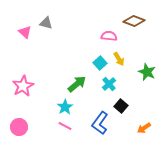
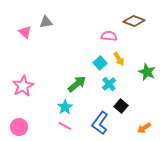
gray triangle: moved 1 px up; rotated 24 degrees counterclockwise
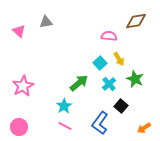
brown diamond: moved 2 px right; rotated 30 degrees counterclockwise
pink triangle: moved 6 px left, 1 px up
green star: moved 12 px left, 7 px down
green arrow: moved 2 px right, 1 px up
cyan star: moved 1 px left, 1 px up
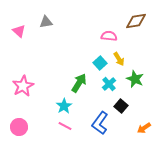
green arrow: rotated 18 degrees counterclockwise
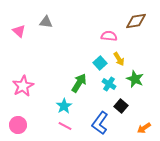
gray triangle: rotated 16 degrees clockwise
cyan cross: rotated 16 degrees counterclockwise
pink circle: moved 1 px left, 2 px up
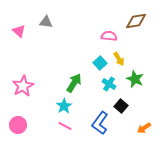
green arrow: moved 5 px left
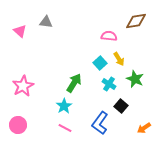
pink triangle: moved 1 px right
pink line: moved 2 px down
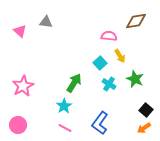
yellow arrow: moved 1 px right, 3 px up
black square: moved 25 px right, 4 px down
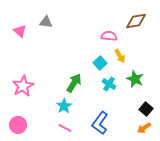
black square: moved 1 px up
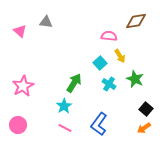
blue L-shape: moved 1 px left, 1 px down
